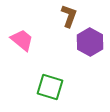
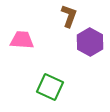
pink trapezoid: rotated 35 degrees counterclockwise
green square: rotated 8 degrees clockwise
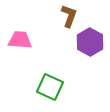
pink trapezoid: moved 2 px left
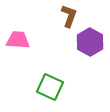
pink trapezoid: moved 2 px left
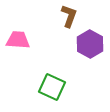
purple hexagon: moved 2 px down
green square: moved 2 px right
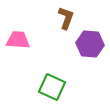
brown L-shape: moved 3 px left, 2 px down
purple hexagon: rotated 24 degrees counterclockwise
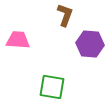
brown L-shape: moved 1 px left, 3 px up
green square: rotated 16 degrees counterclockwise
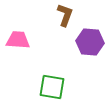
purple hexagon: moved 2 px up
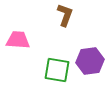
purple hexagon: moved 19 px down; rotated 12 degrees counterclockwise
green square: moved 5 px right, 17 px up
